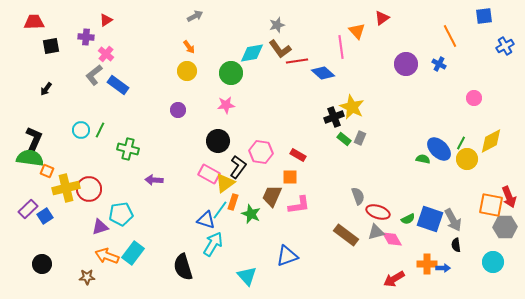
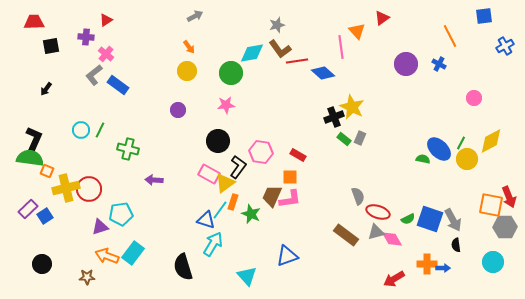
pink L-shape at (299, 205): moved 9 px left, 6 px up
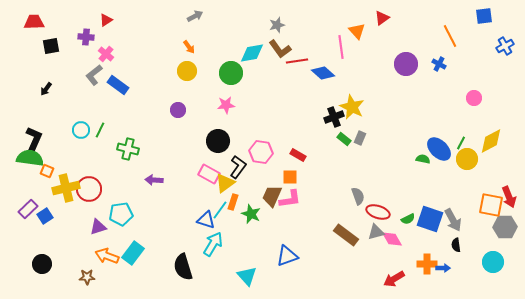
purple triangle at (100, 227): moved 2 px left
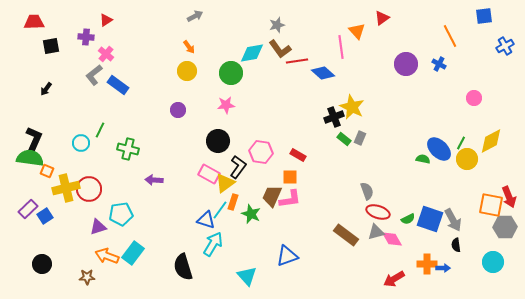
cyan circle at (81, 130): moved 13 px down
gray semicircle at (358, 196): moved 9 px right, 5 px up
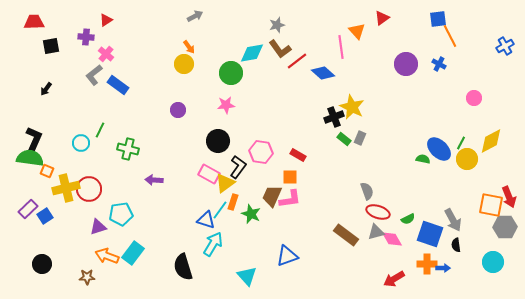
blue square at (484, 16): moved 46 px left, 3 px down
red line at (297, 61): rotated 30 degrees counterclockwise
yellow circle at (187, 71): moved 3 px left, 7 px up
blue square at (430, 219): moved 15 px down
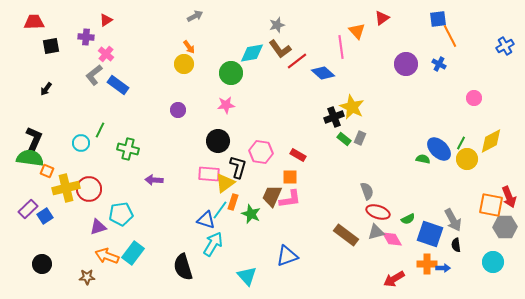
black L-shape at (238, 167): rotated 20 degrees counterclockwise
pink rectangle at (209, 174): rotated 25 degrees counterclockwise
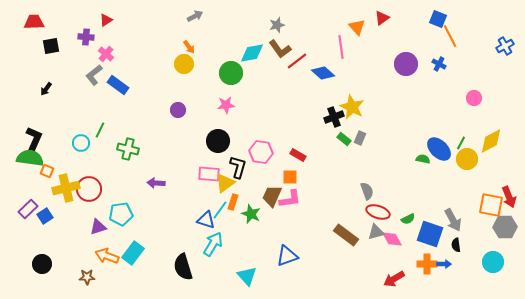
blue square at (438, 19): rotated 30 degrees clockwise
orange triangle at (357, 31): moved 4 px up
purple arrow at (154, 180): moved 2 px right, 3 px down
blue arrow at (443, 268): moved 1 px right, 4 px up
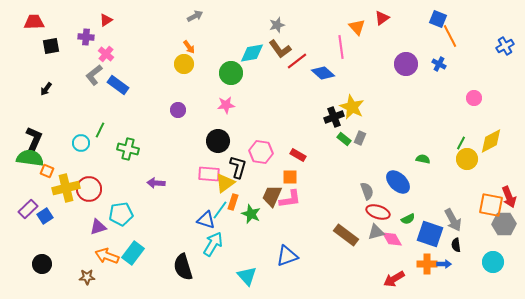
blue ellipse at (439, 149): moved 41 px left, 33 px down
gray hexagon at (505, 227): moved 1 px left, 3 px up
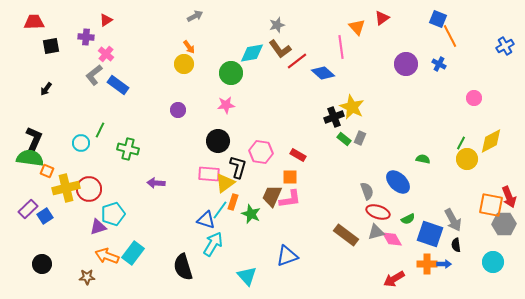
cyan pentagon at (121, 214): moved 8 px left; rotated 10 degrees counterclockwise
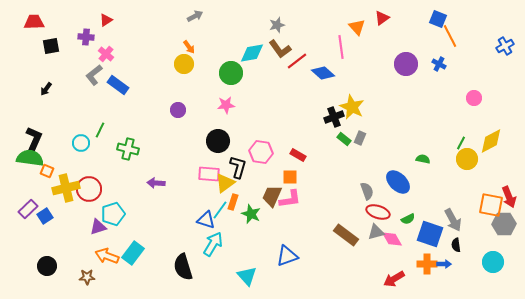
black circle at (42, 264): moved 5 px right, 2 px down
